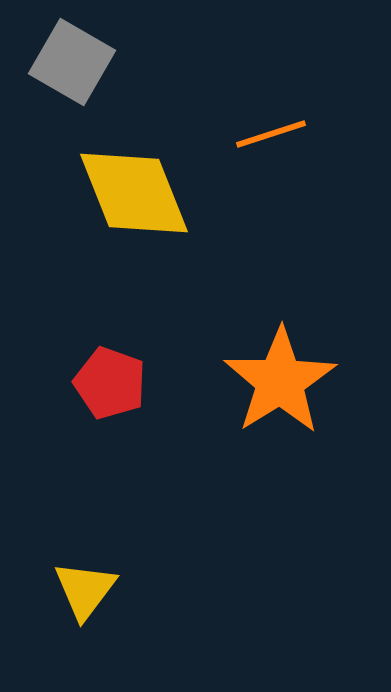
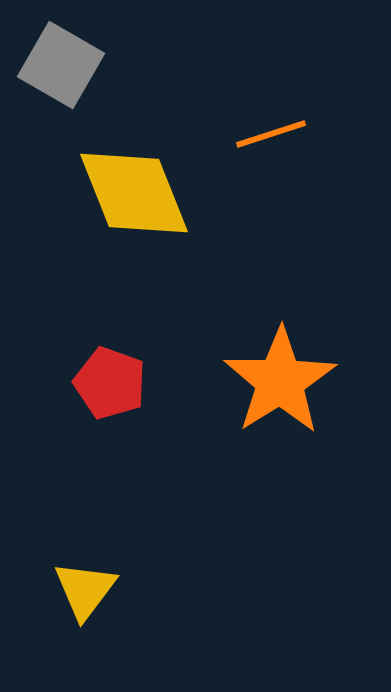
gray square: moved 11 px left, 3 px down
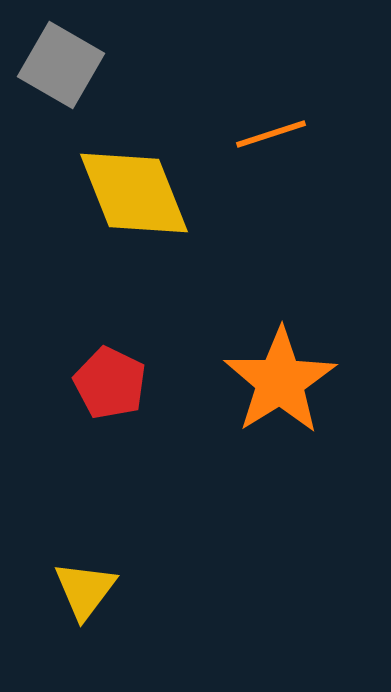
red pentagon: rotated 6 degrees clockwise
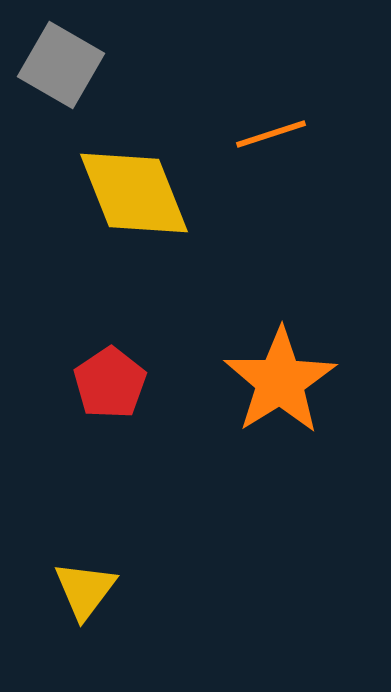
red pentagon: rotated 12 degrees clockwise
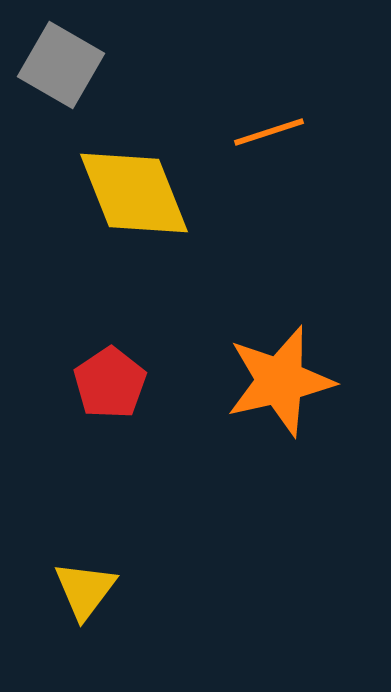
orange line: moved 2 px left, 2 px up
orange star: rotated 19 degrees clockwise
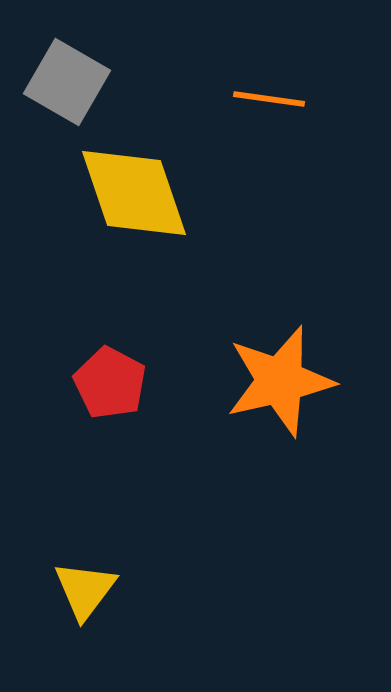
gray square: moved 6 px right, 17 px down
orange line: moved 33 px up; rotated 26 degrees clockwise
yellow diamond: rotated 3 degrees clockwise
red pentagon: rotated 10 degrees counterclockwise
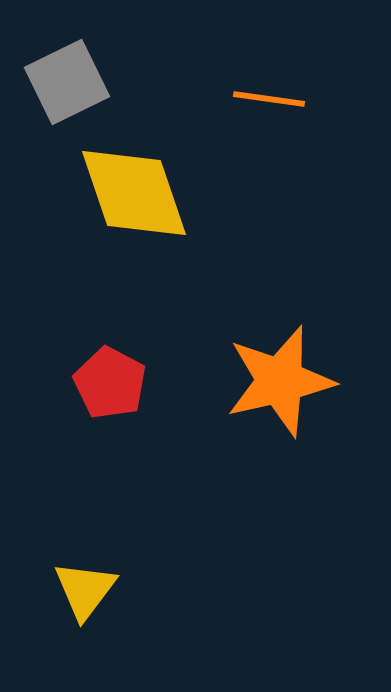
gray square: rotated 34 degrees clockwise
